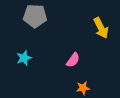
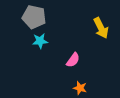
gray pentagon: moved 1 px left, 1 px down; rotated 10 degrees clockwise
cyan star: moved 16 px right, 17 px up; rotated 14 degrees clockwise
orange star: moved 3 px left; rotated 24 degrees clockwise
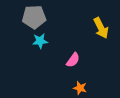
gray pentagon: rotated 15 degrees counterclockwise
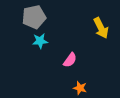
gray pentagon: rotated 10 degrees counterclockwise
pink semicircle: moved 3 px left
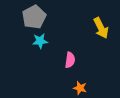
gray pentagon: rotated 15 degrees counterclockwise
pink semicircle: rotated 28 degrees counterclockwise
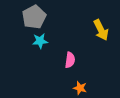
yellow arrow: moved 2 px down
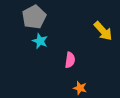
yellow arrow: moved 2 px right, 1 px down; rotated 15 degrees counterclockwise
cyan star: rotated 28 degrees clockwise
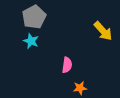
cyan star: moved 9 px left
pink semicircle: moved 3 px left, 5 px down
orange star: rotated 24 degrees counterclockwise
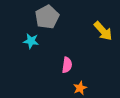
gray pentagon: moved 13 px right
cyan star: rotated 14 degrees counterclockwise
orange star: rotated 16 degrees counterclockwise
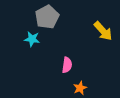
cyan star: moved 1 px right, 2 px up
